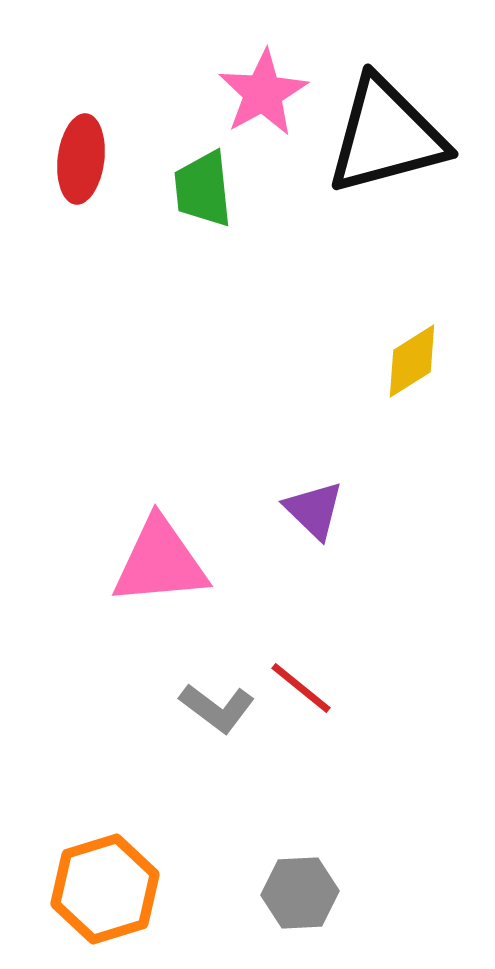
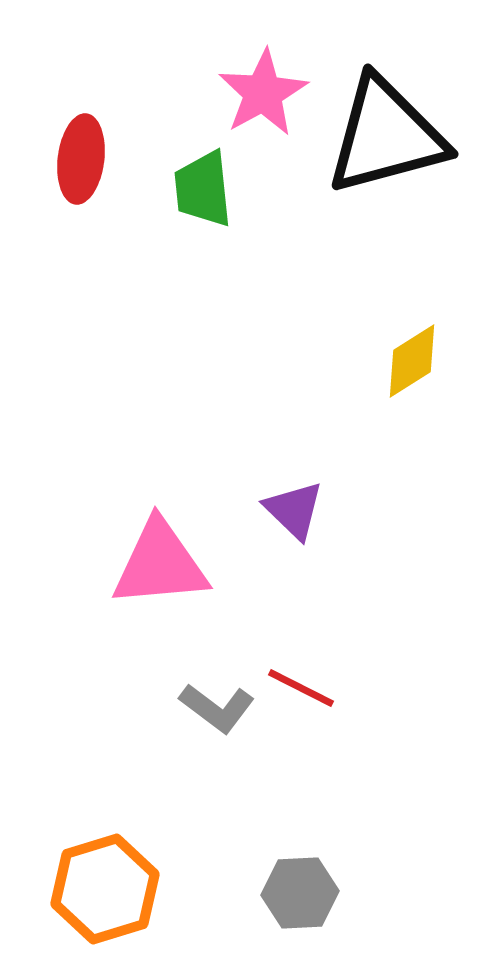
purple triangle: moved 20 px left
pink triangle: moved 2 px down
red line: rotated 12 degrees counterclockwise
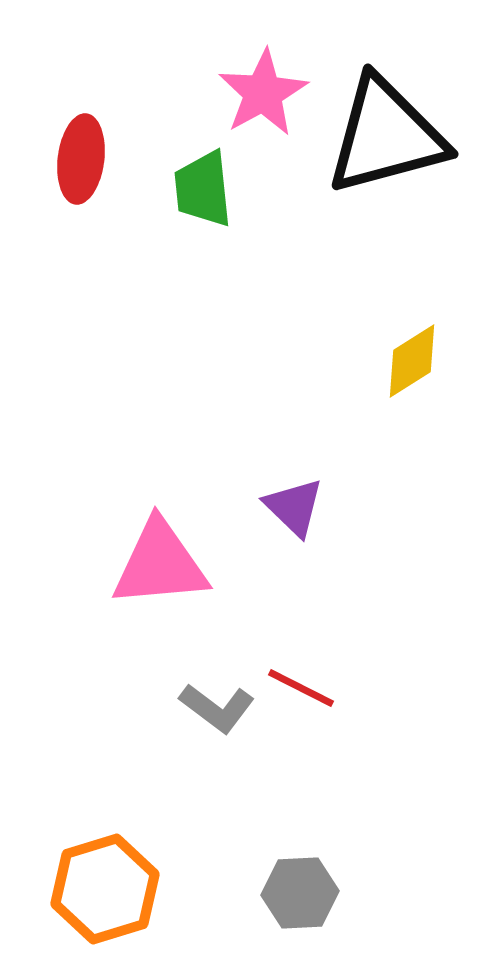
purple triangle: moved 3 px up
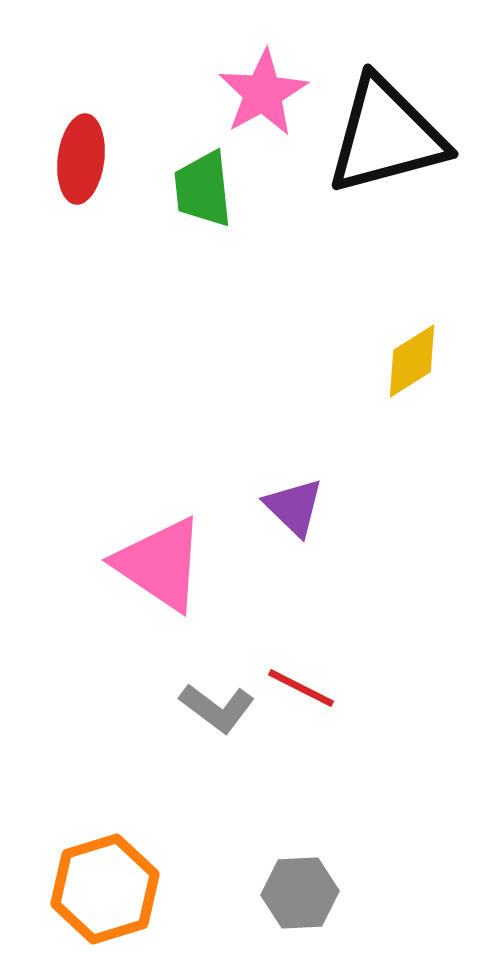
pink triangle: rotated 39 degrees clockwise
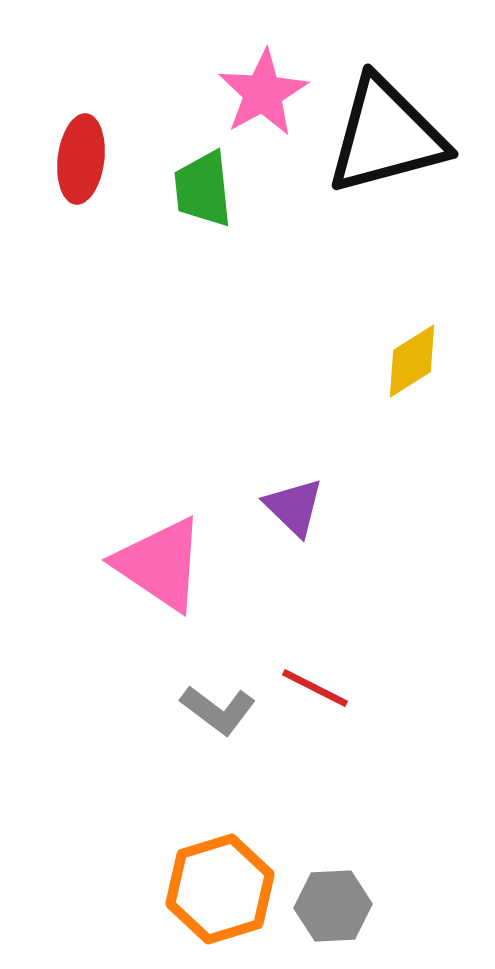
red line: moved 14 px right
gray L-shape: moved 1 px right, 2 px down
orange hexagon: moved 115 px right
gray hexagon: moved 33 px right, 13 px down
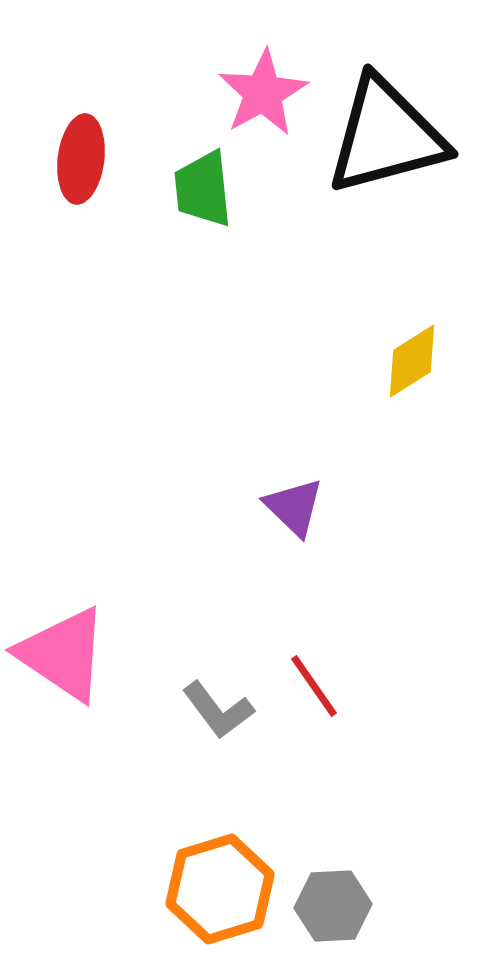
pink triangle: moved 97 px left, 90 px down
red line: moved 1 px left, 2 px up; rotated 28 degrees clockwise
gray L-shape: rotated 16 degrees clockwise
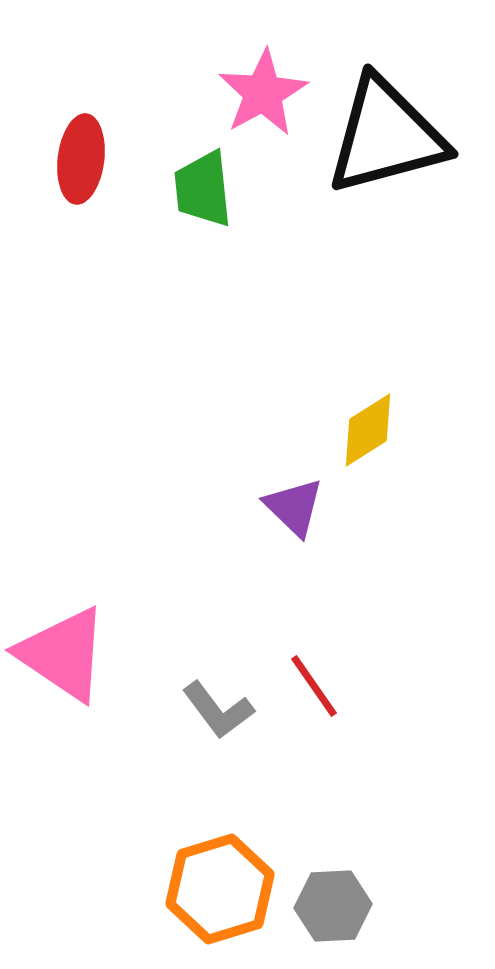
yellow diamond: moved 44 px left, 69 px down
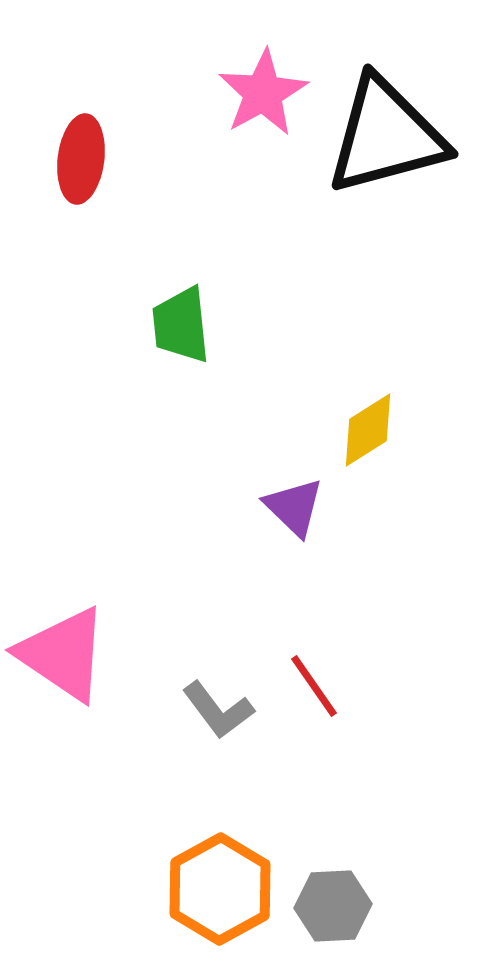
green trapezoid: moved 22 px left, 136 px down
orange hexagon: rotated 12 degrees counterclockwise
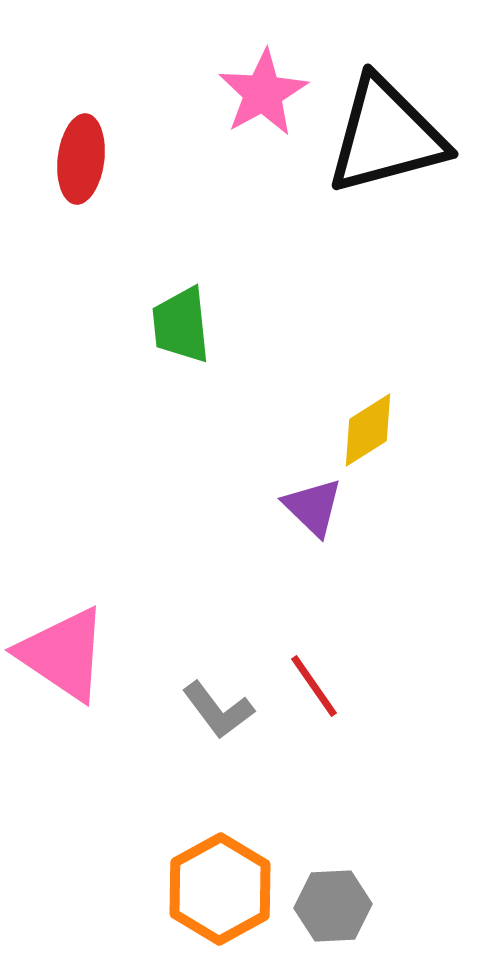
purple triangle: moved 19 px right
